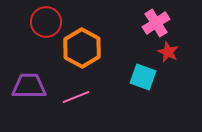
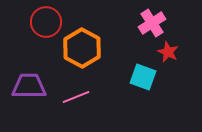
pink cross: moved 4 px left
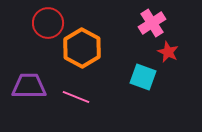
red circle: moved 2 px right, 1 px down
pink line: rotated 44 degrees clockwise
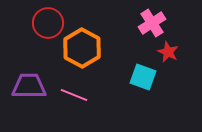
pink line: moved 2 px left, 2 px up
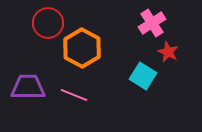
cyan square: moved 1 px up; rotated 12 degrees clockwise
purple trapezoid: moved 1 px left, 1 px down
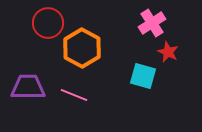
cyan square: rotated 16 degrees counterclockwise
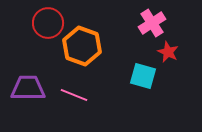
orange hexagon: moved 2 px up; rotated 9 degrees counterclockwise
purple trapezoid: moved 1 px down
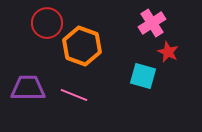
red circle: moved 1 px left
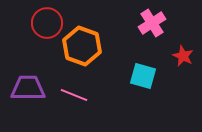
red star: moved 15 px right, 4 px down
